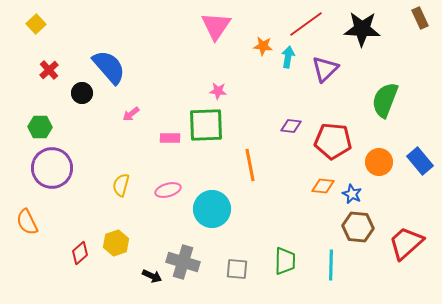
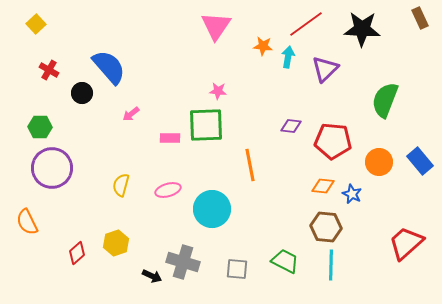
red cross: rotated 18 degrees counterclockwise
brown hexagon: moved 32 px left
red diamond: moved 3 px left
green trapezoid: rotated 64 degrees counterclockwise
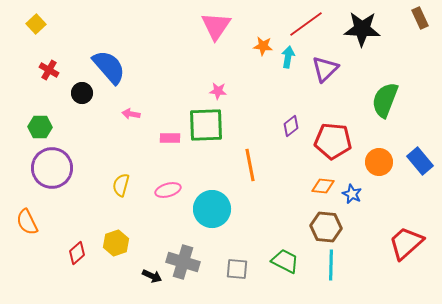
pink arrow: rotated 48 degrees clockwise
purple diamond: rotated 45 degrees counterclockwise
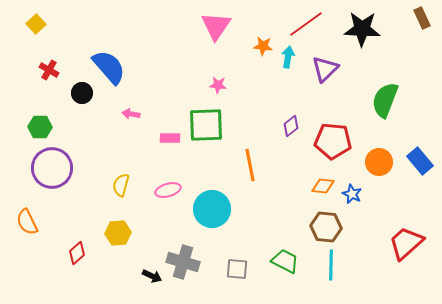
brown rectangle: moved 2 px right
pink star: moved 6 px up
yellow hexagon: moved 2 px right, 10 px up; rotated 15 degrees clockwise
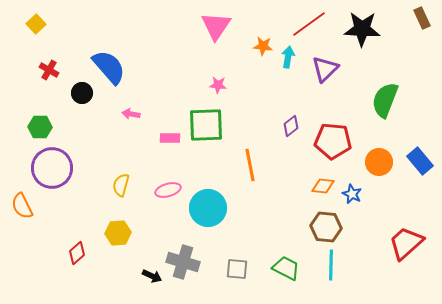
red line: moved 3 px right
cyan circle: moved 4 px left, 1 px up
orange semicircle: moved 5 px left, 16 px up
green trapezoid: moved 1 px right, 7 px down
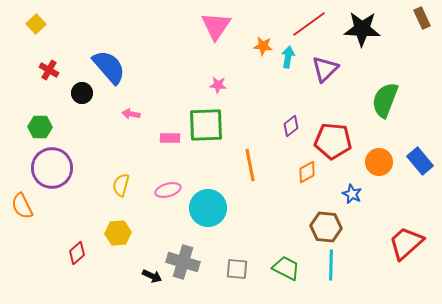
orange diamond: moved 16 px left, 14 px up; rotated 35 degrees counterclockwise
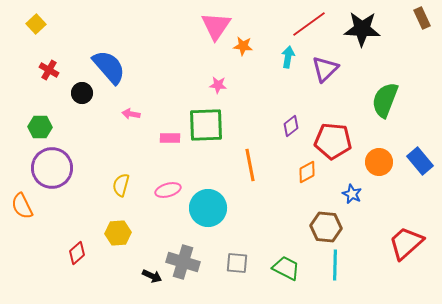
orange star: moved 20 px left
cyan line: moved 4 px right
gray square: moved 6 px up
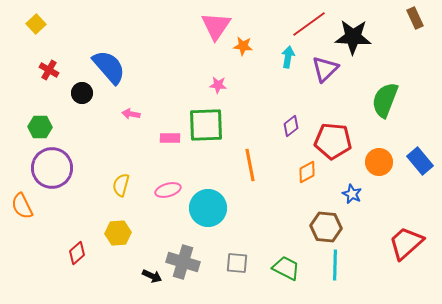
brown rectangle: moved 7 px left
black star: moved 9 px left, 8 px down
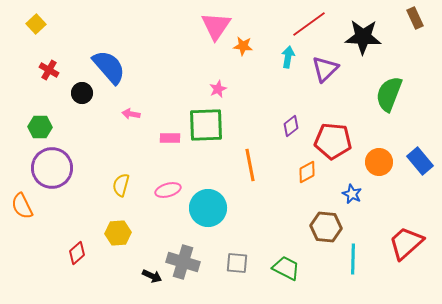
black star: moved 10 px right
pink star: moved 4 px down; rotated 30 degrees counterclockwise
green semicircle: moved 4 px right, 6 px up
cyan line: moved 18 px right, 6 px up
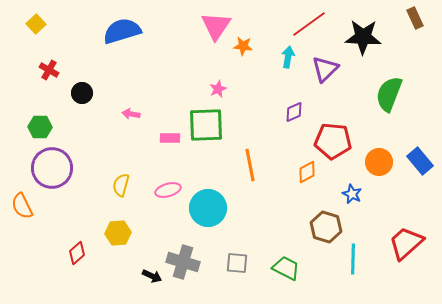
blue semicircle: moved 13 px right, 36 px up; rotated 66 degrees counterclockwise
purple diamond: moved 3 px right, 14 px up; rotated 15 degrees clockwise
brown hexagon: rotated 12 degrees clockwise
